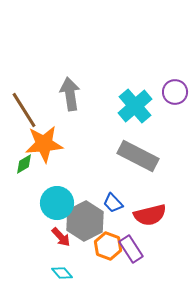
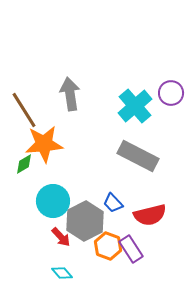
purple circle: moved 4 px left, 1 px down
cyan circle: moved 4 px left, 2 px up
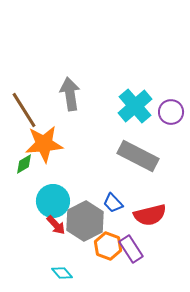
purple circle: moved 19 px down
red arrow: moved 5 px left, 12 px up
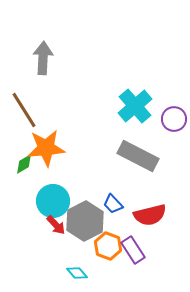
gray arrow: moved 27 px left, 36 px up; rotated 12 degrees clockwise
purple circle: moved 3 px right, 7 px down
orange star: moved 2 px right, 4 px down
blue trapezoid: moved 1 px down
purple rectangle: moved 2 px right, 1 px down
cyan diamond: moved 15 px right
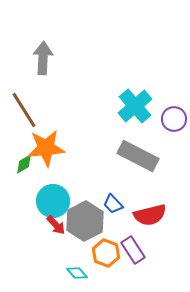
orange hexagon: moved 2 px left, 7 px down
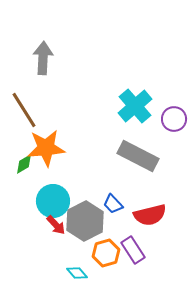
orange hexagon: rotated 24 degrees clockwise
